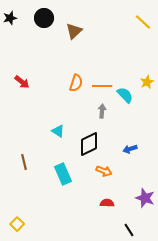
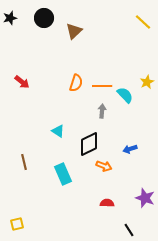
orange arrow: moved 5 px up
yellow square: rotated 32 degrees clockwise
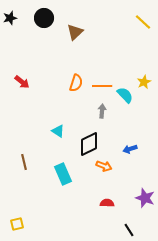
brown triangle: moved 1 px right, 1 px down
yellow star: moved 3 px left
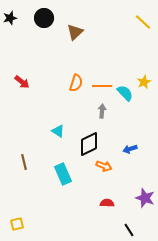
cyan semicircle: moved 2 px up
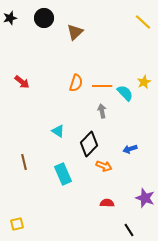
gray arrow: rotated 16 degrees counterclockwise
black diamond: rotated 20 degrees counterclockwise
